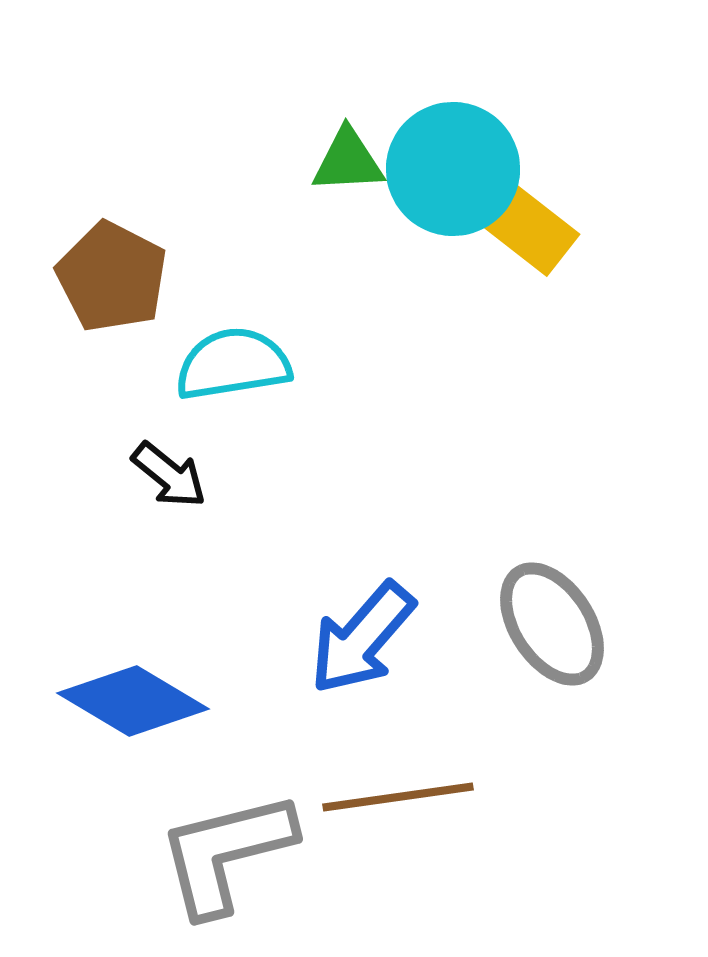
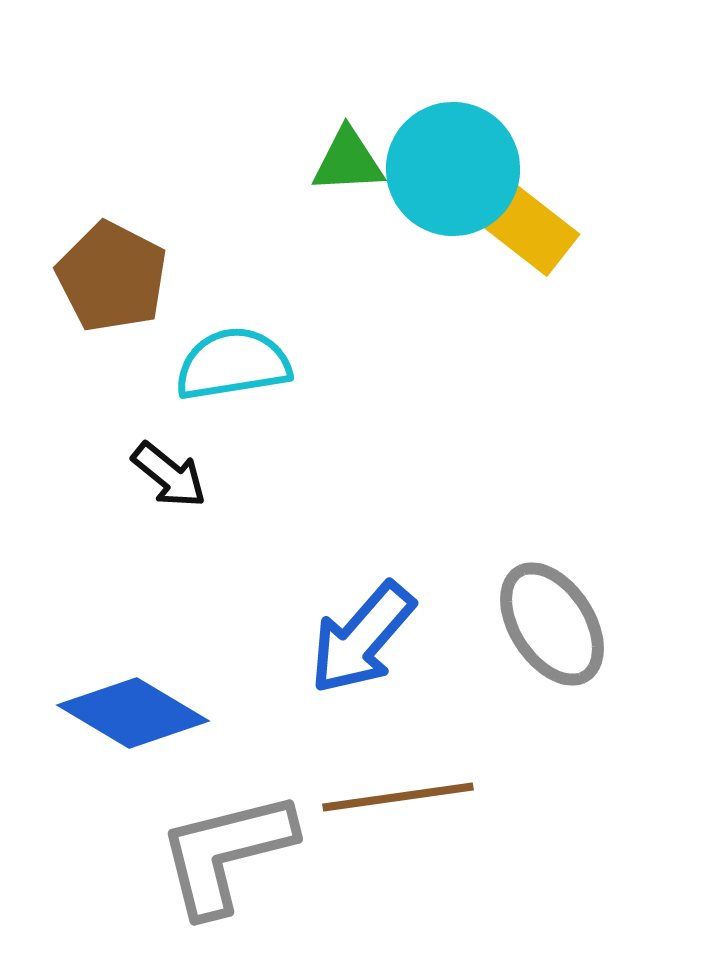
blue diamond: moved 12 px down
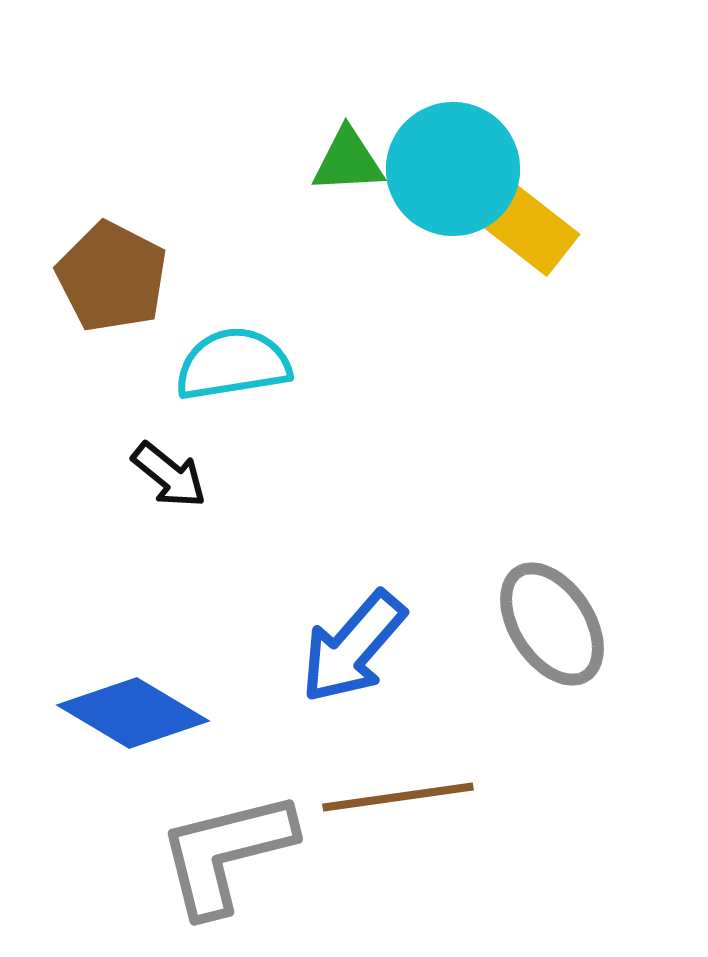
blue arrow: moved 9 px left, 9 px down
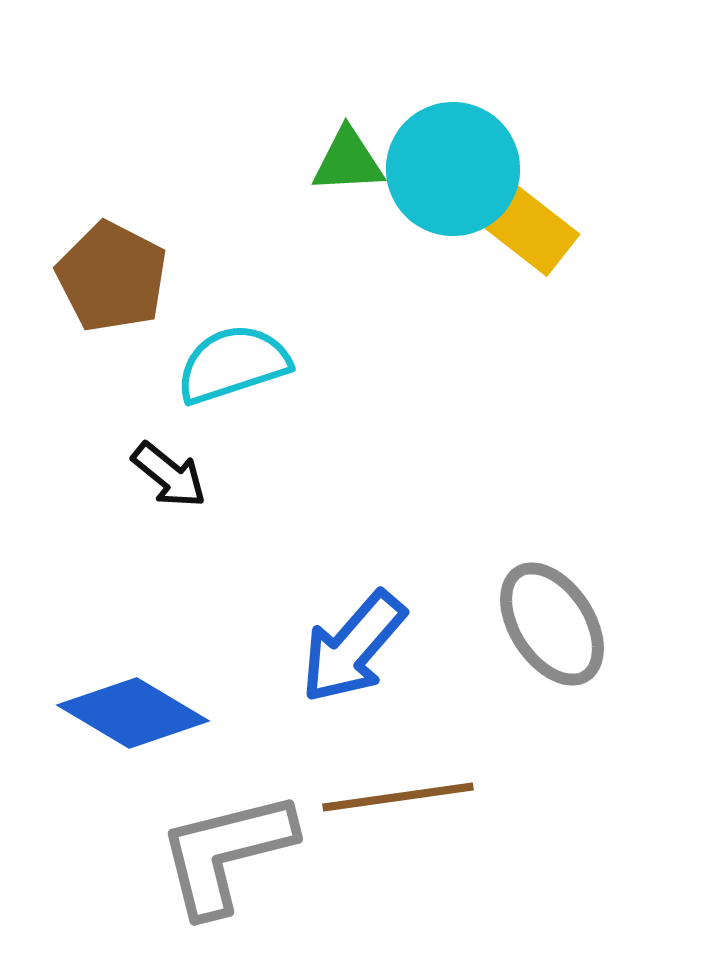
cyan semicircle: rotated 9 degrees counterclockwise
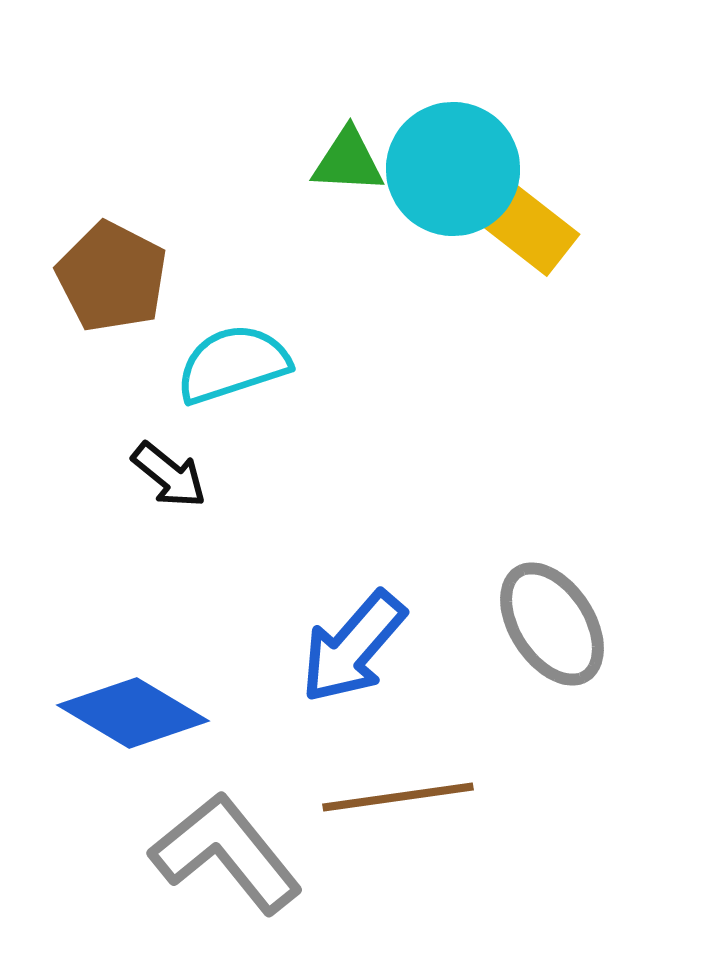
green triangle: rotated 6 degrees clockwise
gray L-shape: rotated 65 degrees clockwise
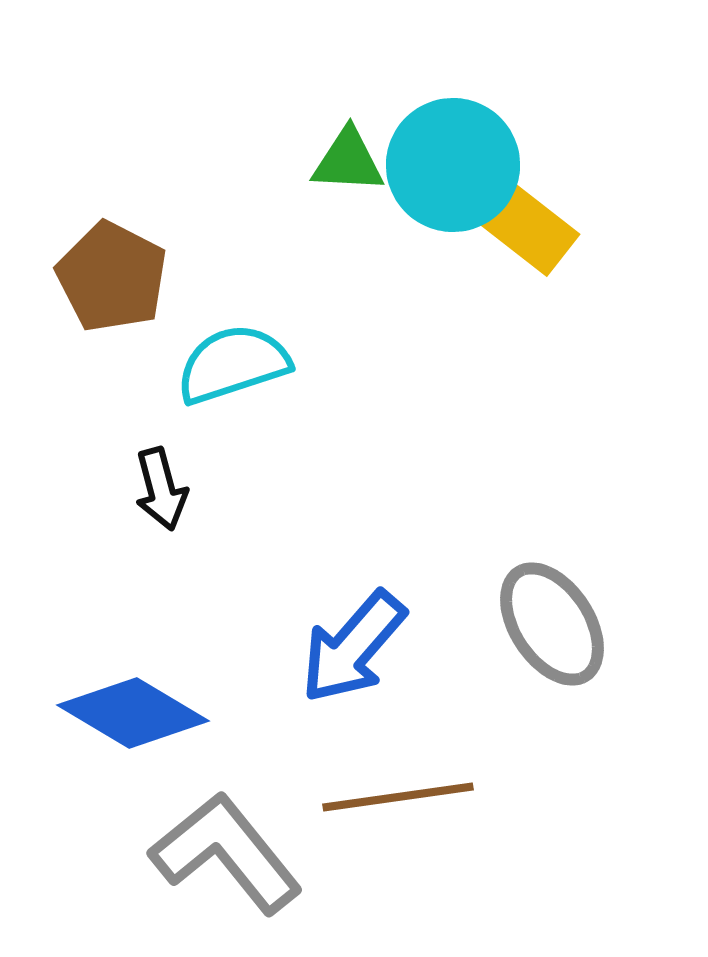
cyan circle: moved 4 px up
black arrow: moved 8 px left, 14 px down; rotated 36 degrees clockwise
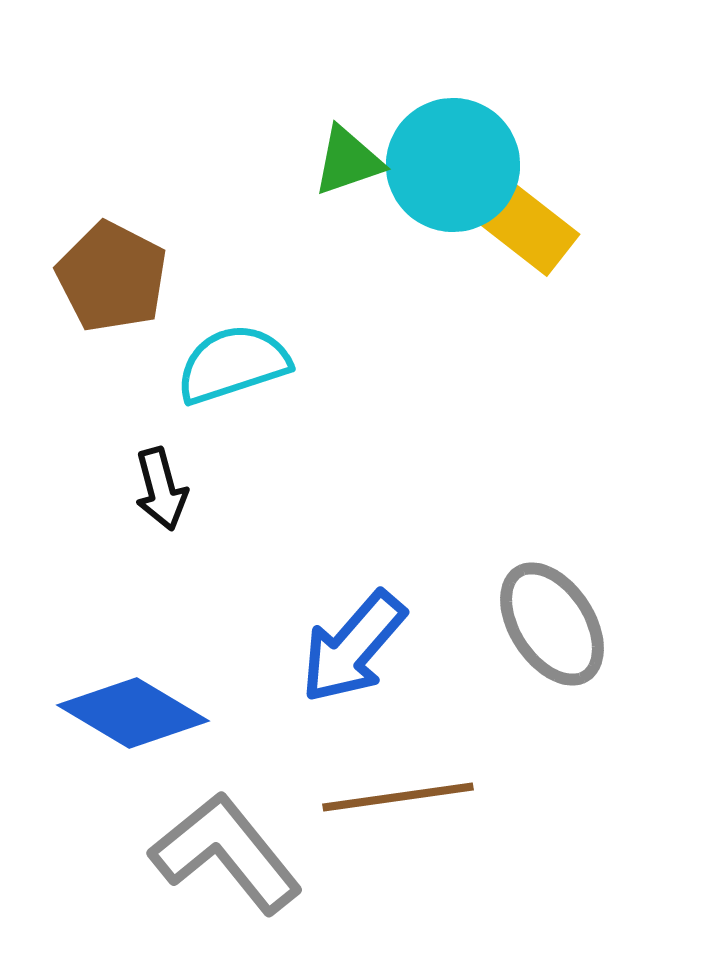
green triangle: rotated 22 degrees counterclockwise
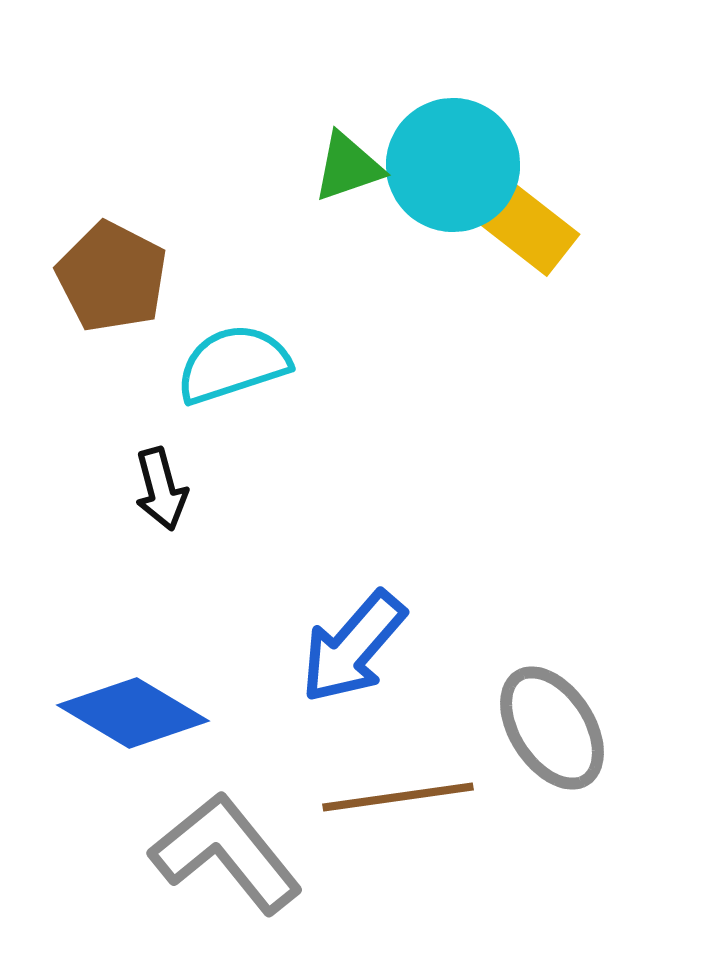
green triangle: moved 6 px down
gray ellipse: moved 104 px down
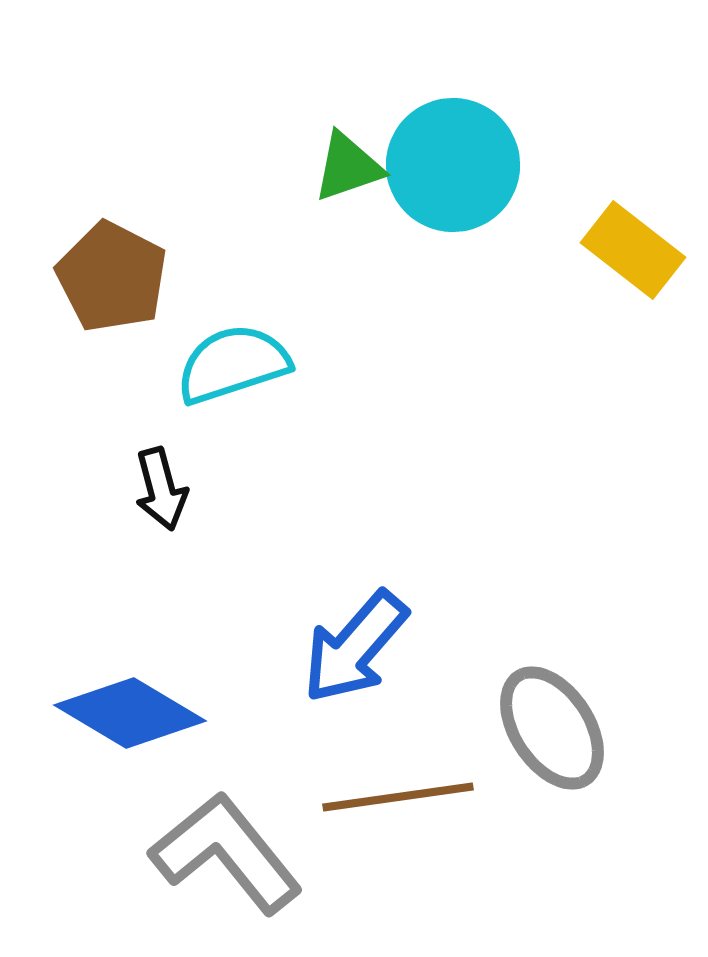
yellow rectangle: moved 106 px right, 23 px down
blue arrow: moved 2 px right
blue diamond: moved 3 px left
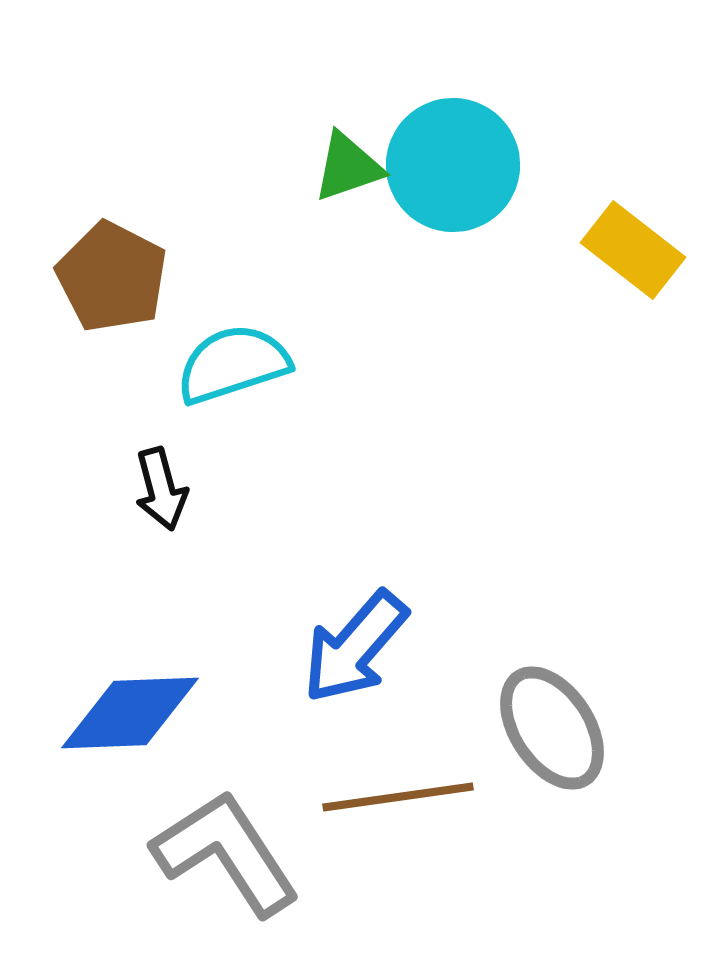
blue diamond: rotated 33 degrees counterclockwise
gray L-shape: rotated 6 degrees clockwise
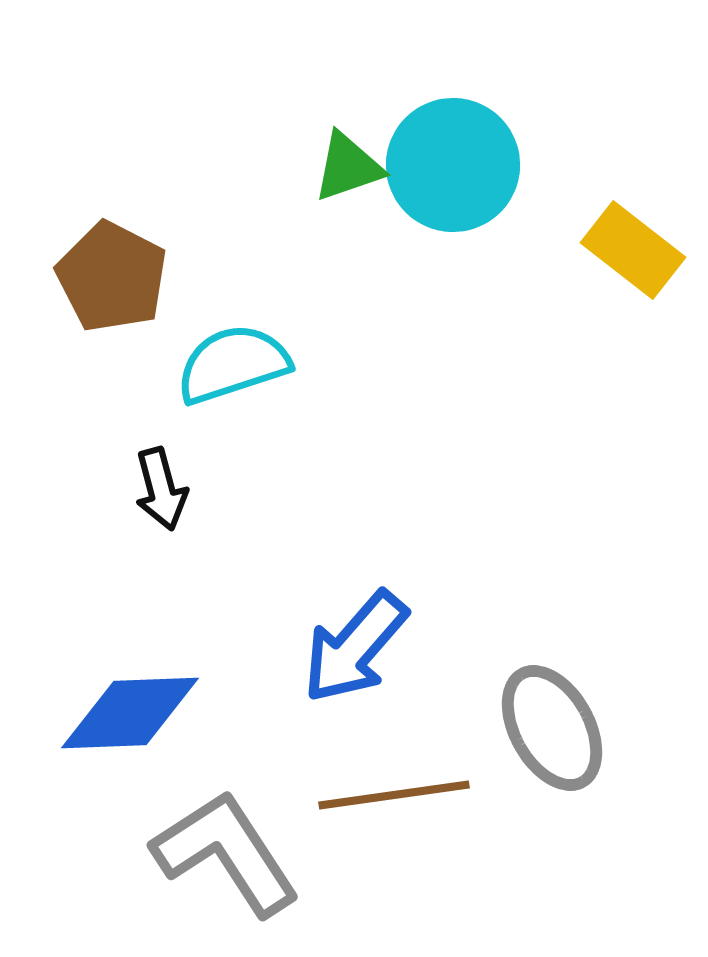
gray ellipse: rotated 4 degrees clockwise
brown line: moved 4 px left, 2 px up
